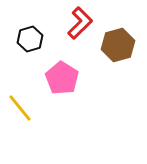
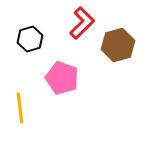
red L-shape: moved 2 px right
pink pentagon: rotated 12 degrees counterclockwise
yellow line: rotated 32 degrees clockwise
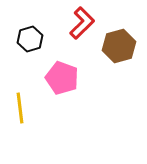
brown hexagon: moved 1 px right, 1 px down
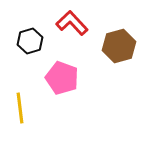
red L-shape: moved 10 px left; rotated 88 degrees counterclockwise
black hexagon: moved 2 px down
